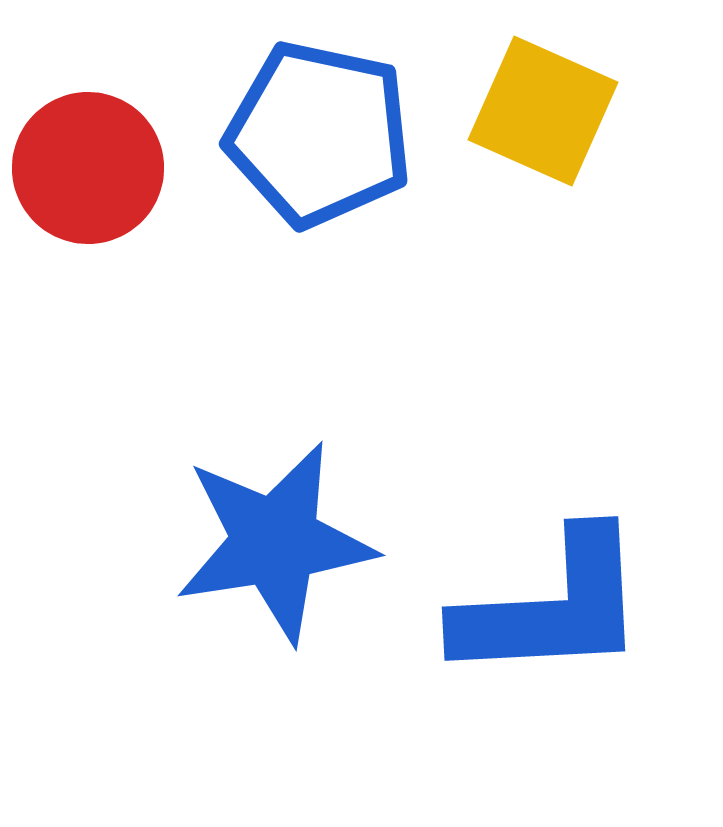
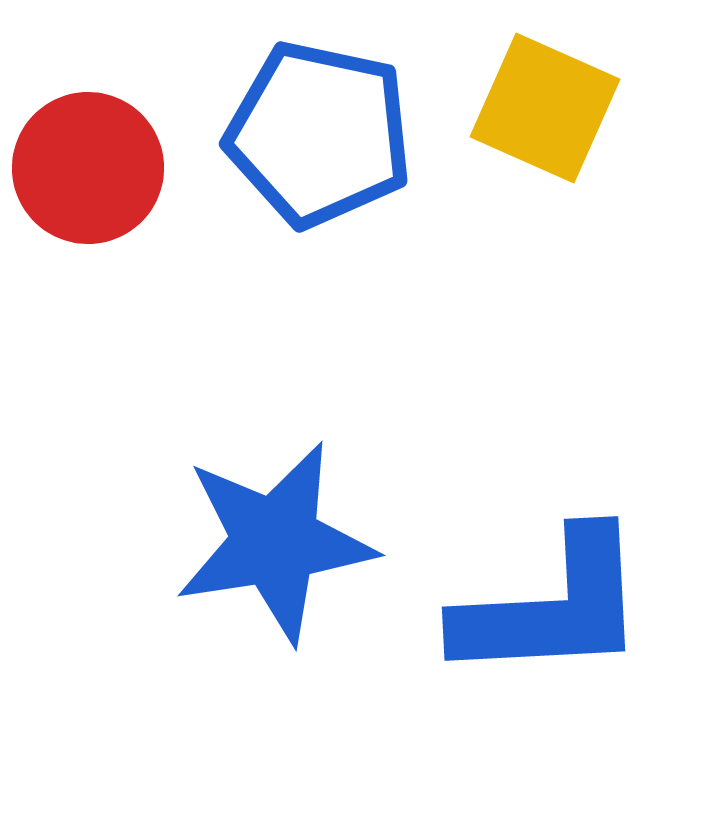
yellow square: moved 2 px right, 3 px up
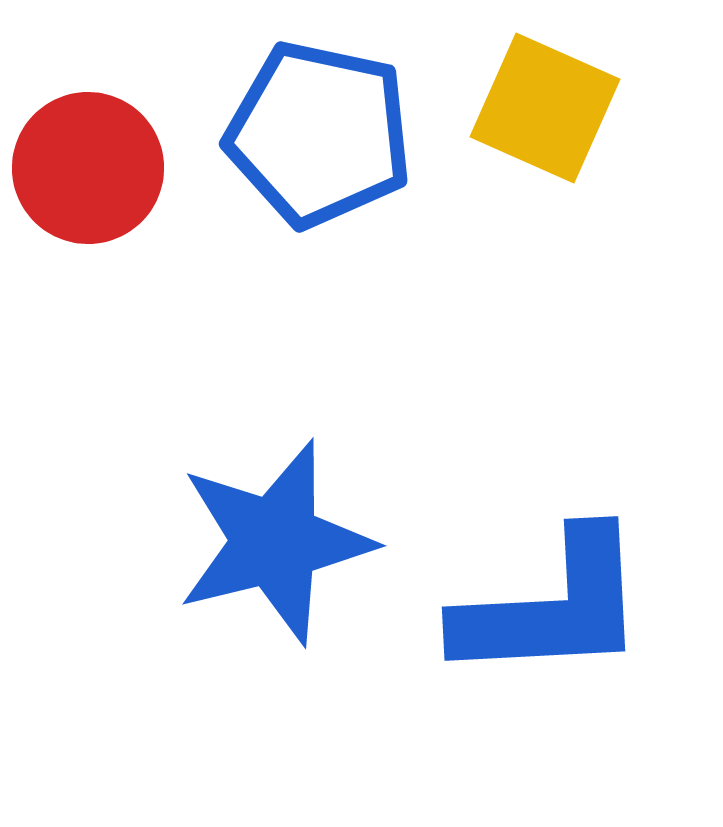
blue star: rotated 5 degrees counterclockwise
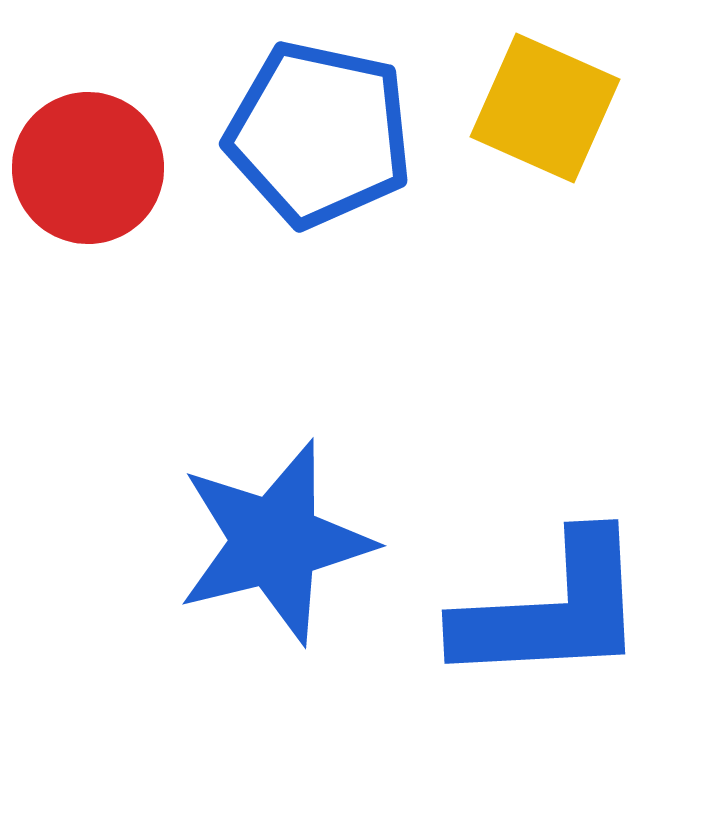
blue L-shape: moved 3 px down
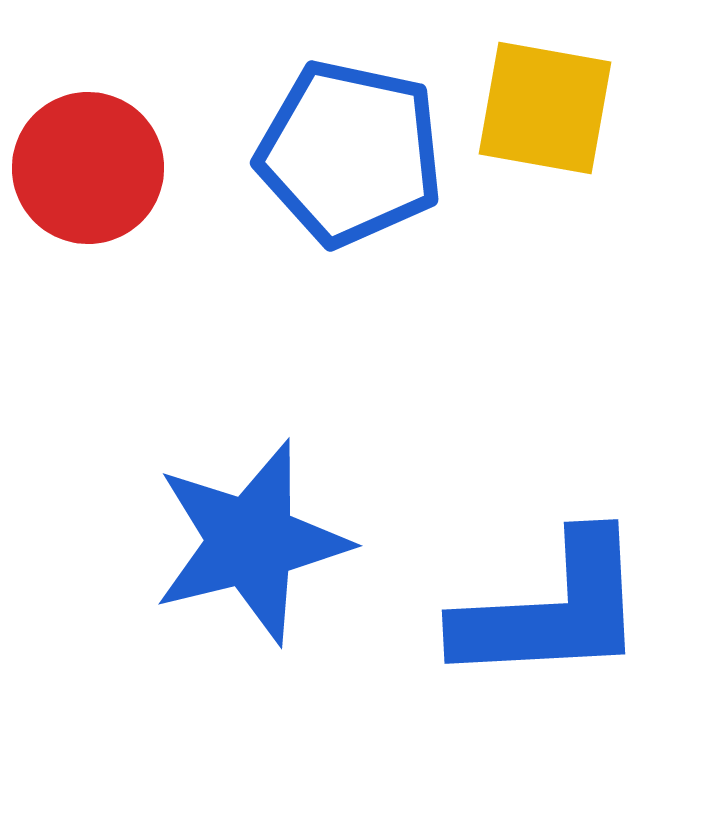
yellow square: rotated 14 degrees counterclockwise
blue pentagon: moved 31 px right, 19 px down
blue star: moved 24 px left
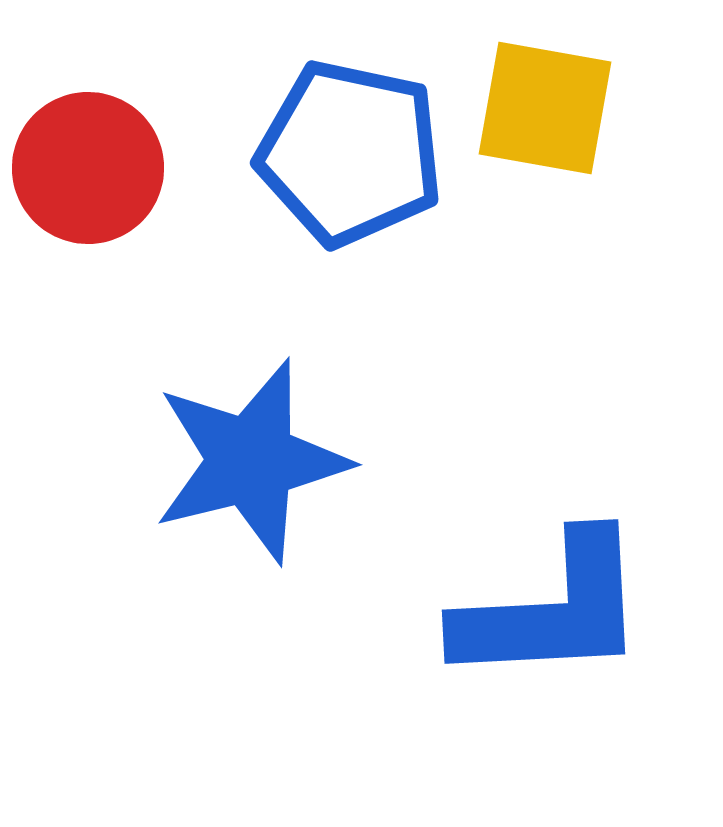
blue star: moved 81 px up
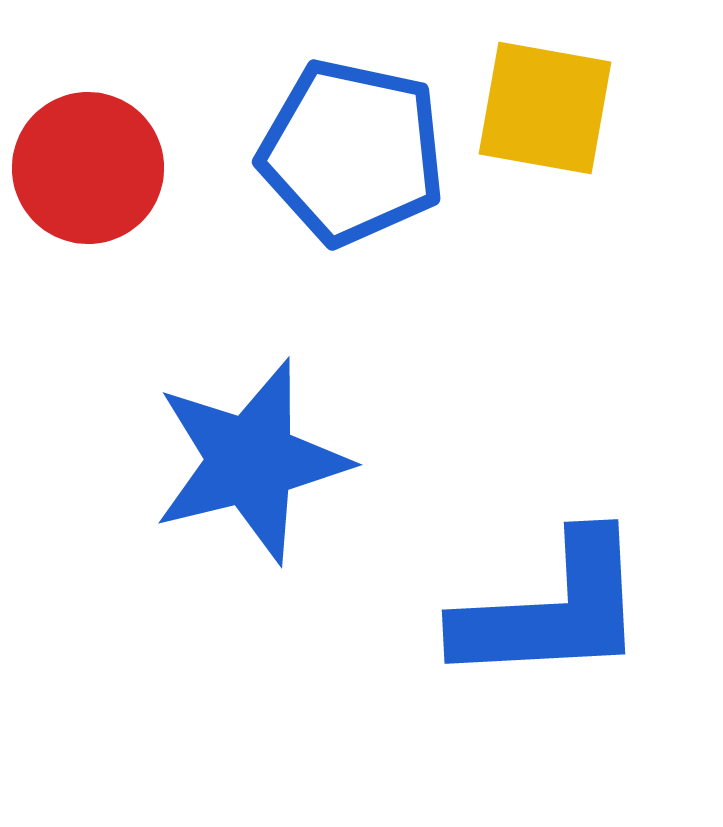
blue pentagon: moved 2 px right, 1 px up
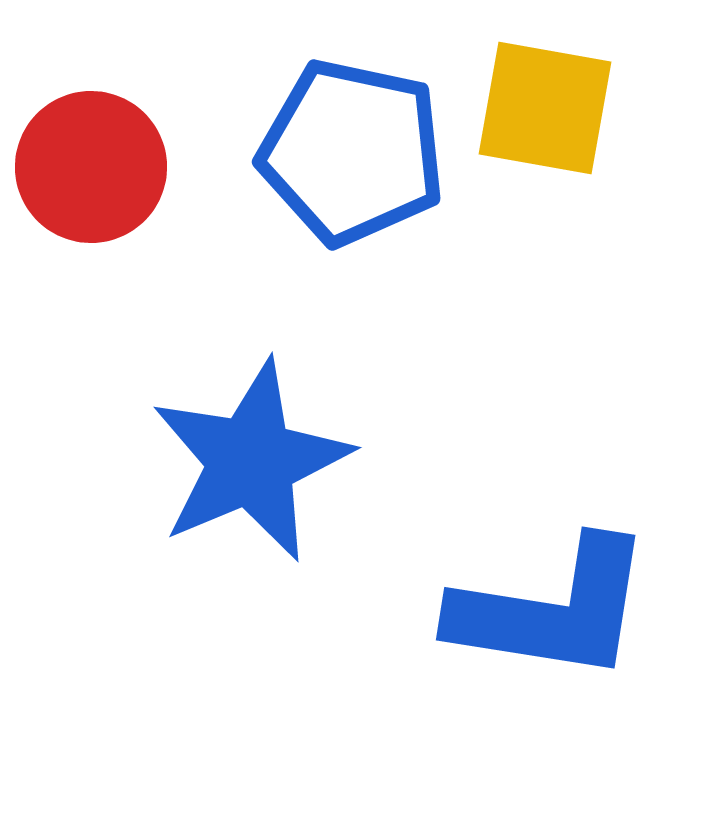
red circle: moved 3 px right, 1 px up
blue star: rotated 9 degrees counterclockwise
blue L-shape: rotated 12 degrees clockwise
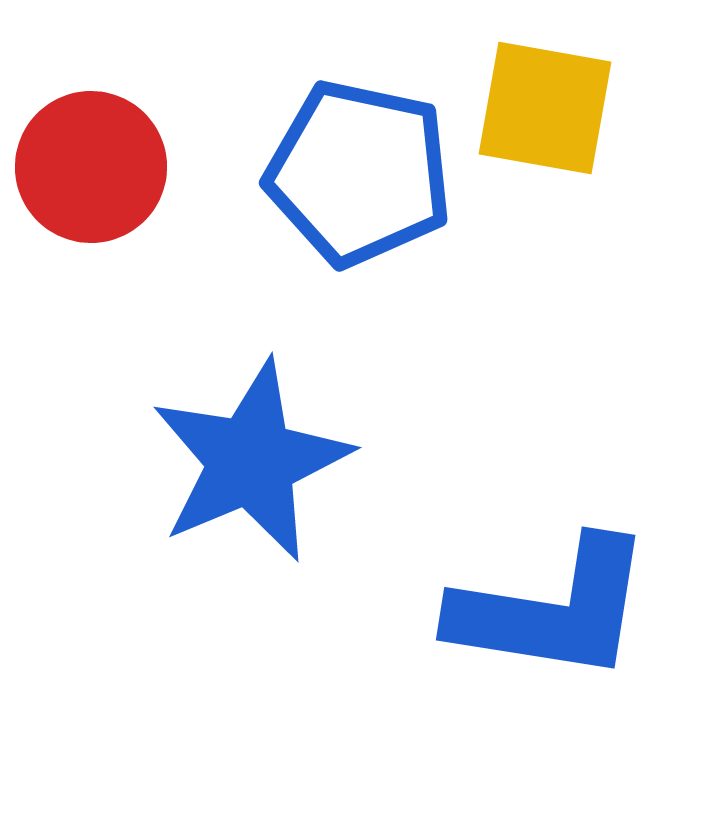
blue pentagon: moved 7 px right, 21 px down
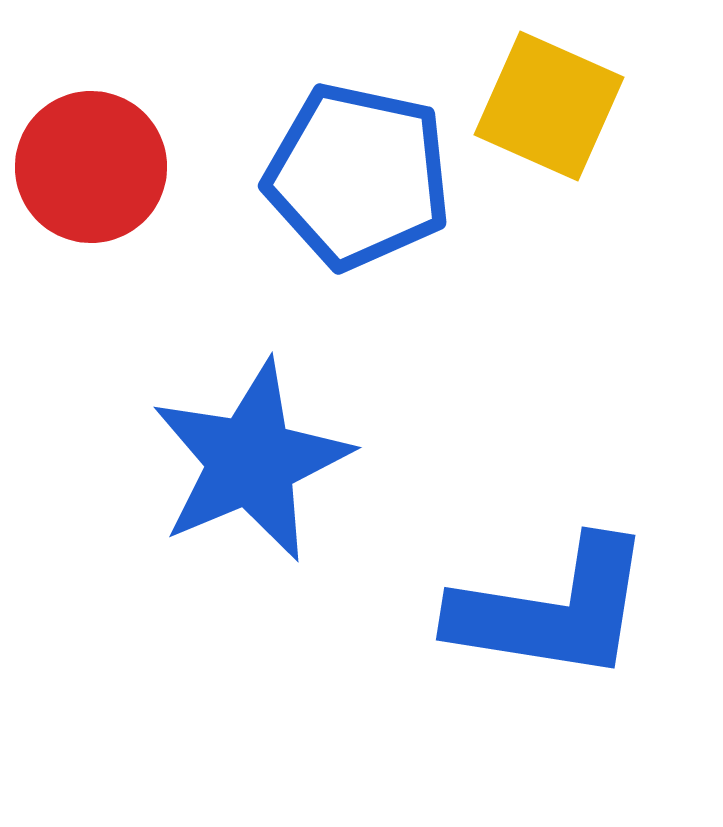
yellow square: moved 4 px right, 2 px up; rotated 14 degrees clockwise
blue pentagon: moved 1 px left, 3 px down
